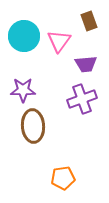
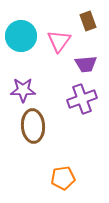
brown rectangle: moved 1 px left
cyan circle: moved 3 px left
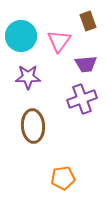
purple star: moved 5 px right, 13 px up
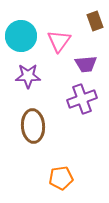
brown rectangle: moved 7 px right
purple star: moved 1 px up
orange pentagon: moved 2 px left
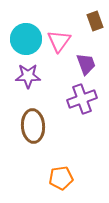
cyan circle: moved 5 px right, 3 px down
purple trapezoid: rotated 105 degrees counterclockwise
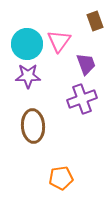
cyan circle: moved 1 px right, 5 px down
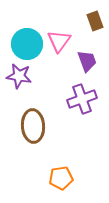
purple trapezoid: moved 1 px right, 3 px up
purple star: moved 9 px left; rotated 10 degrees clockwise
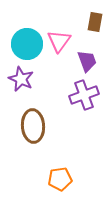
brown rectangle: moved 1 px down; rotated 30 degrees clockwise
purple star: moved 2 px right, 3 px down; rotated 15 degrees clockwise
purple cross: moved 2 px right, 4 px up
orange pentagon: moved 1 px left, 1 px down
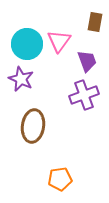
brown ellipse: rotated 12 degrees clockwise
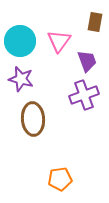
cyan circle: moved 7 px left, 3 px up
purple star: rotated 10 degrees counterclockwise
brown ellipse: moved 7 px up; rotated 12 degrees counterclockwise
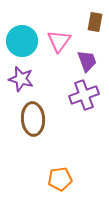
cyan circle: moved 2 px right
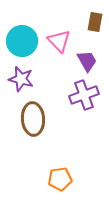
pink triangle: rotated 20 degrees counterclockwise
purple trapezoid: rotated 10 degrees counterclockwise
